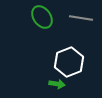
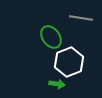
green ellipse: moved 9 px right, 20 px down
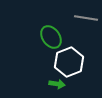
gray line: moved 5 px right
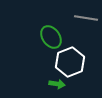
white hexagon: moved 1 px right
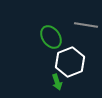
gray line: moved 7 px down
green arrow: moved 2 px up; rotated 63 degrees clockwise
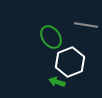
green arrow: rotated 126 degrees clockwise
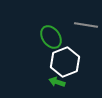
white hexagon: moved 5 px left
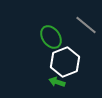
gray line: rotated 30 degrees clockwise
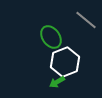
gray line: moved 5 px up
green arrow: rotated 49 degrees counterclockwise
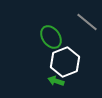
gray line: moved 1 px right, 2 px down
green arrow: moved 1 px left, 1 px up; rotated 49 degrees clockwise
